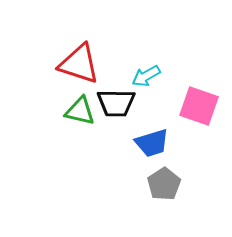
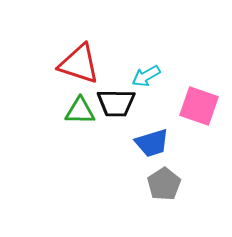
green triangle: rotated 12 degrees counterclockwise
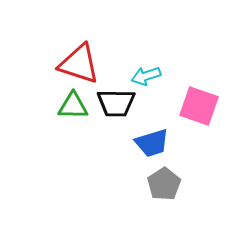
cyan arrow: rotated 12 degrees clockwise
green triangle: moved 7 px left, 5 px up
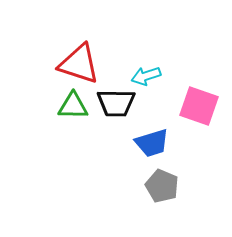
gray pentagon: moved 2 px left, 2 px down; rotated 16 degrees counterclockwise
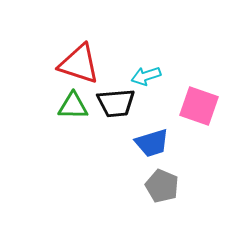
black trapezoid: rotated 6 degrees counterclockwise
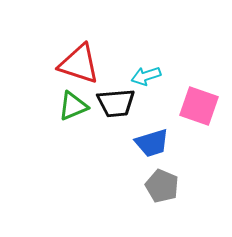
green triangle: rotated 24 degrees counterclockwise
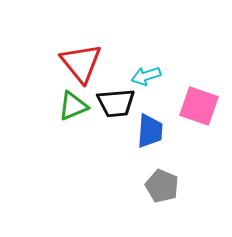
red triangle: moved 2 px right, 1 px up; rotated 33 degrees clockwise
blue trapezoid: moved 2 px left, 12 px up; rotated 69 degrees counterclockwise
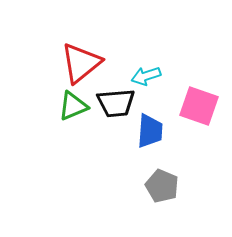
red triangle: rotated 30 degrees clockwise
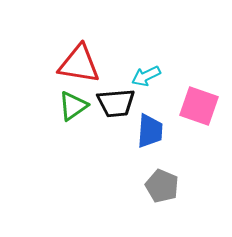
red triangle: moved 2 px left, 1 px down; rotated 48 degrees clockwise
cyan arrow: rotated 8 degrees counterclockwise
green triangle: rotated 12 degrees counterclockwise
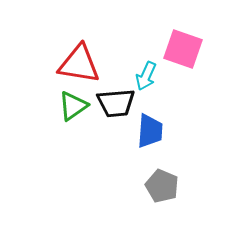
cyan arrow: rotated 40 degrees counterclockwise
pink square: moved 16 px left, 57 px up
